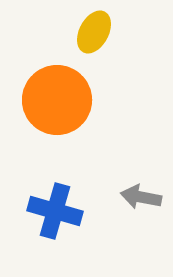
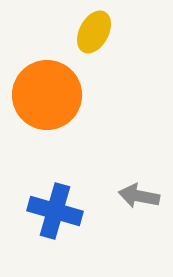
orange circle: moved 10 px left, 5 px up
gray arrow: moved 2 px left, 1 px up
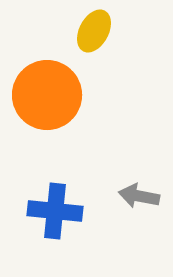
yellow ellipse: moved 1 px up
blue cross: rotated 10 degrees counterclockwise
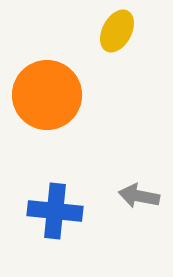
yellow ellipse: moved 23 px right
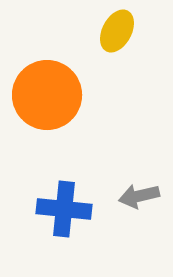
gray arrow: rotated 24 degrees counterclockwise
blue cross: moved 9 px right, 2 px up
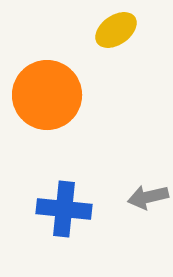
yellow ellipse: moved 1 px left, 1 px up; rotated 27 degrees clockwise
gray arrow: moved 9 px right, 1 px down
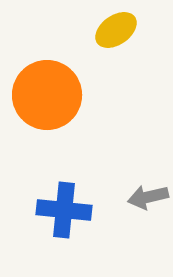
blue cross: moved 1 px down
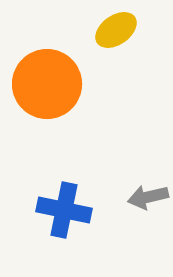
orange circle: moved 11 px up
blue cross: rotated 6 degrees clockwise
